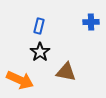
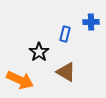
blue rectangle: moved 26 px right, 8 px down
black star: moved 1 px left
brown triangle: rotated 20 degrees clockwise
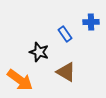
blue rectangle: rotated 49 degrees counterclockwise
black star: rotated 18 degrees counterclockwise
orange arrow: rotated 12 degrees clockwise
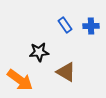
blue cross: moved 4 px down
blue rectangle: moved 9 px up
black star: rotated 24 degrees counterclockwise
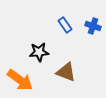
blue cross: moved 2 px right; rotated 21 degrees clockwise
brown triangle: rotated 10 degrees counterclockwise
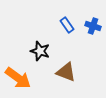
blue rectangle: moved 2 px right
black star: moved 1 px right, 1 px up; rotated 24 degrees clockwise
orange arrow: moved 2 px left, 2 px up
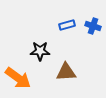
blue rectangle: rotated 70 degrees counterclockwise
black star: rotated 18 degrees counterclockwise
brown triangle: rotated 25 degrees counterclockwise
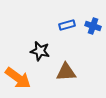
black star: rotated 12 degrees clockwise
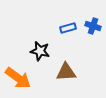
blue rectangle: moved 1 px right, 3 px down
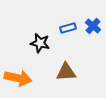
blue cross: rotated 21 degrees clockwise
black star: moved 8 px up
orange arrow: rotated 24 degrees counterclockwise
